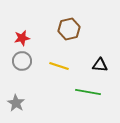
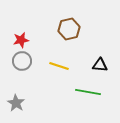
red star: moved 1 px left, 2 px down
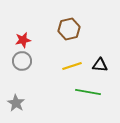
red star: moved 2 px right
yellow line: moved 13 px right; rotated 36 degrees counterclockwise
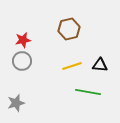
gray star: rotated 24 degrees clockwise
